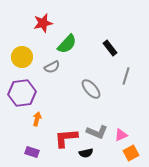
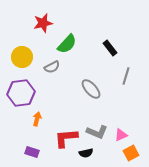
purple hexagon: moved 1 px left
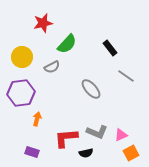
gray line: rotated 72 degrees counterclockwise
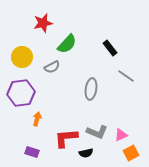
gray ellipse: rotated 50 degrees clockwise
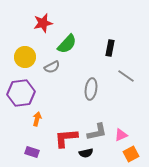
black rectangle: rotated 49 degrees clockwise
yellow circle: moved 3 px right
gray L-shape: rotated 35 degrees counterclockwise
orange square: moved 1 px down
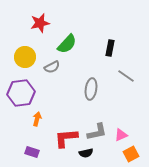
red star: moved 3 px left
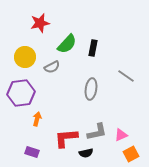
black rectangle: moved 17 px left
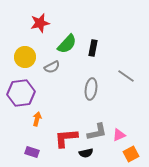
pink triangle: moved 2 px left
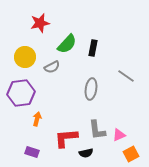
gray L-shape: moved 2 px up; rotated 95 degrees clockwise
